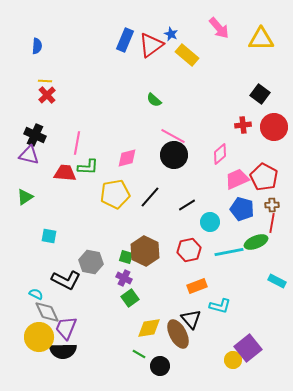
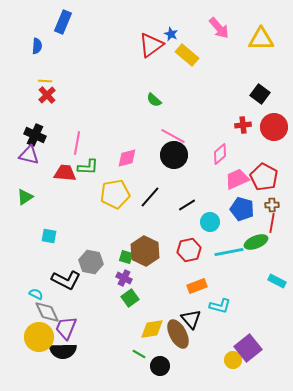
blue rectangle at (125, 40): moved 62 px left, 18 px up
yellow diamond at (149, 328): moved 3 px right, 1 px down
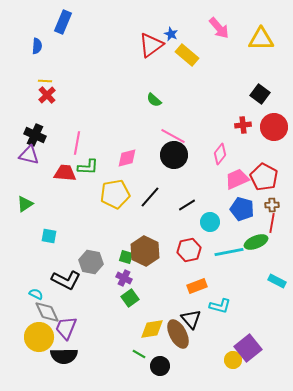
pink diamond at (220, 154): rotated 10 degrees counterclockwise
green triangle at (25, 197): moved 7 px down
black semicircle at (63, 351): moved 1 px right, 5 px down
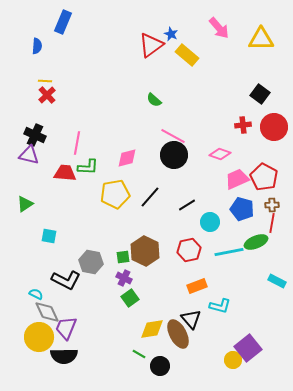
pink diamond at (220, 154): rotated 70 degrees clockwise
green square at (126, 257): moved 3 px left; rotated 24 degrees counterclockwise
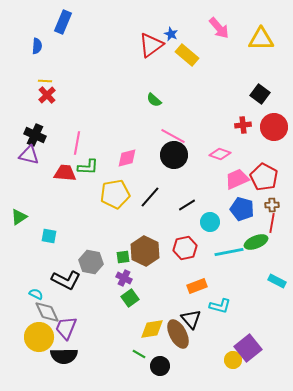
green triangle at (25, 204): moved 6 px left, 13 px down
red hexagon at (189, 250): moved 4 px left, 2 px up
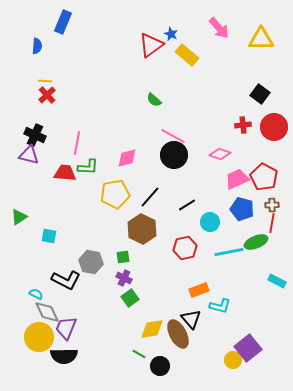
brown hexagon at (145, 251): moved 3 px left, 22 px up
orange rectangle at (197, 286): moved 2 px right, 4 px down
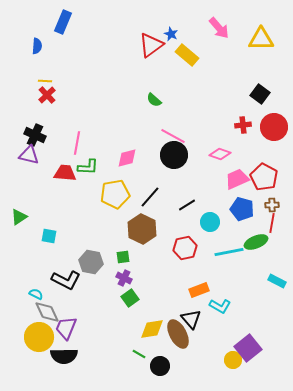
cyan L-shape at (220, 306): rotated 15 degrees clockwise
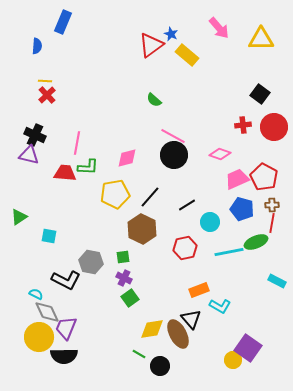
purple square at (248, 348): rotated 16 degrees counterclockwise
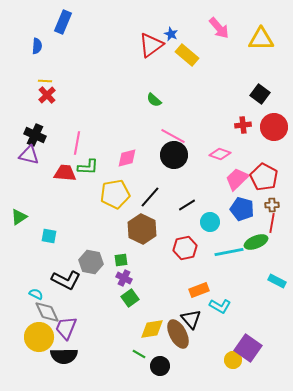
pink trapezoid at (237, 179): rotated 20 degrees counterclockwise
green square at (123, 257): moved 2 px left, 3 px down
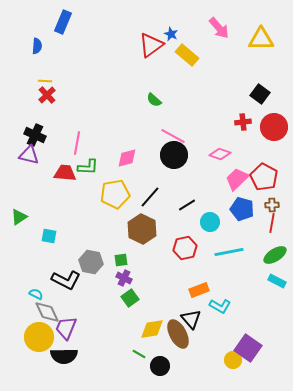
red cross at (243, 125): moved 3 px up
green ellipse at (256, 242): moved 19 px right, 13 px down; rotated 10 degrees counterclockwise
